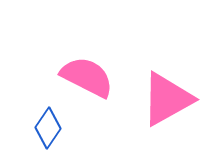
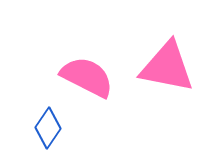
pink triangle: moved 32 px up; rotated 40 degrees clockwise
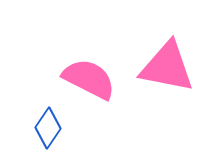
pink semicircle: moved 2 px right, 2 px down
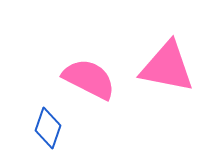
blue diamond: rotated 15 degrees counterclockwise
